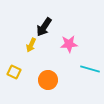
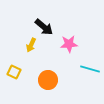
black arrow: rotated 84 degrees counterclockwise
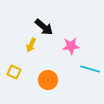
pink star: moved 2 px right, 2 px down
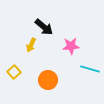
yellow square: rotated 24 degrees clockwise
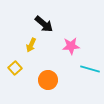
black arrow: moved 3 px up
yellow square: moved 1 px right, 4 px up
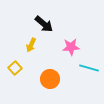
pink star: moved 1 px down
cyan line: moved 1 px left, 1 px up
orange circle: moved 2 px right, 1 px up
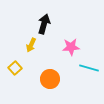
black arrow: rotated 114 degrees counterclockwise
